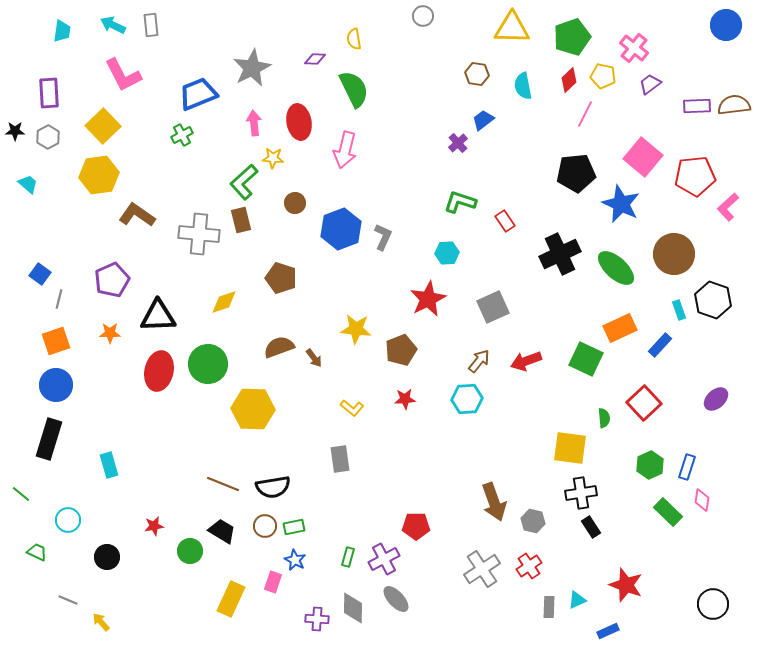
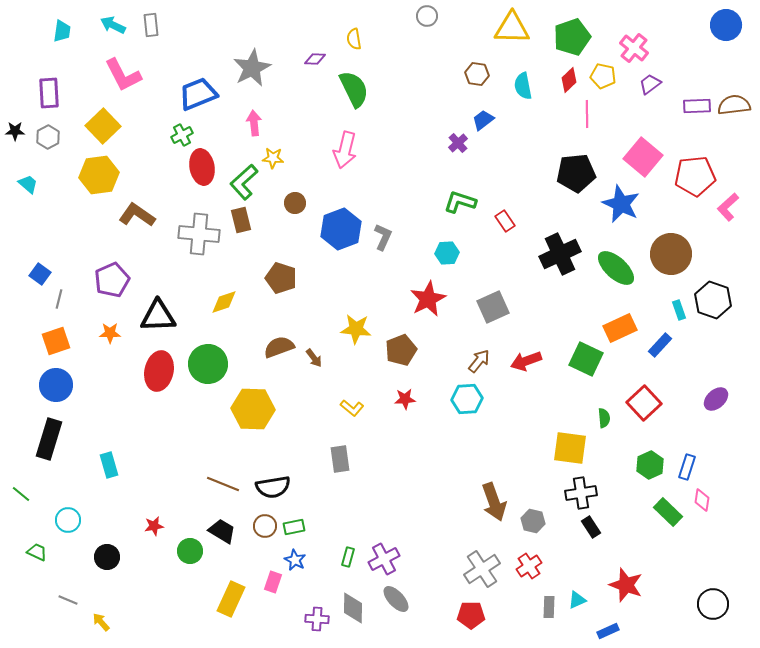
gray circle at (423, 16): moved 4 px right
pink line at (585, 114): moved 2 px right; rotated 28 degrees counterclockwise
red ellipse at (299, 122): moved 97 px left, 45 px down
brown circle at (674, 254): moved 3 px left
red pentagon at (416, 526): moved 55 px right, 89 px down
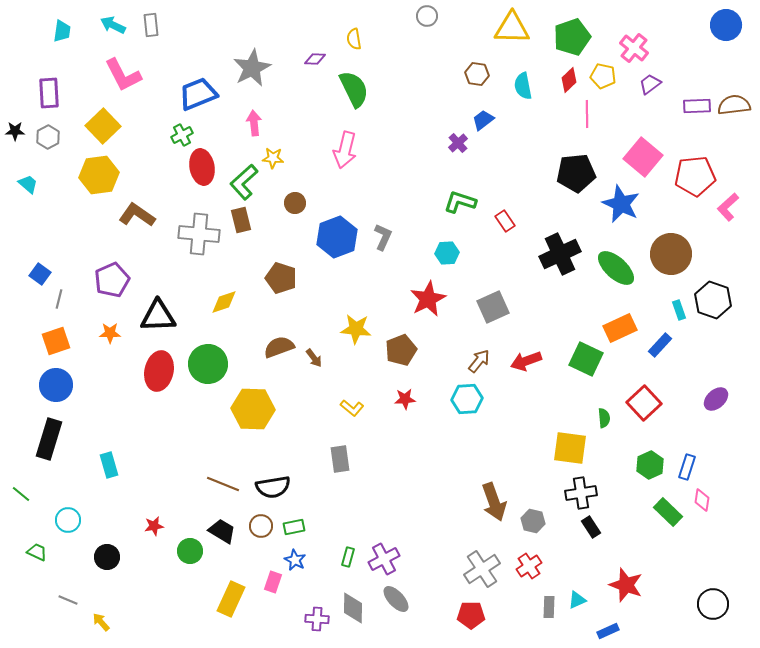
blue hexagon at (341, 229): moved 4 px left, 8 px down
brown circle at (265, 526): moved 4 px left
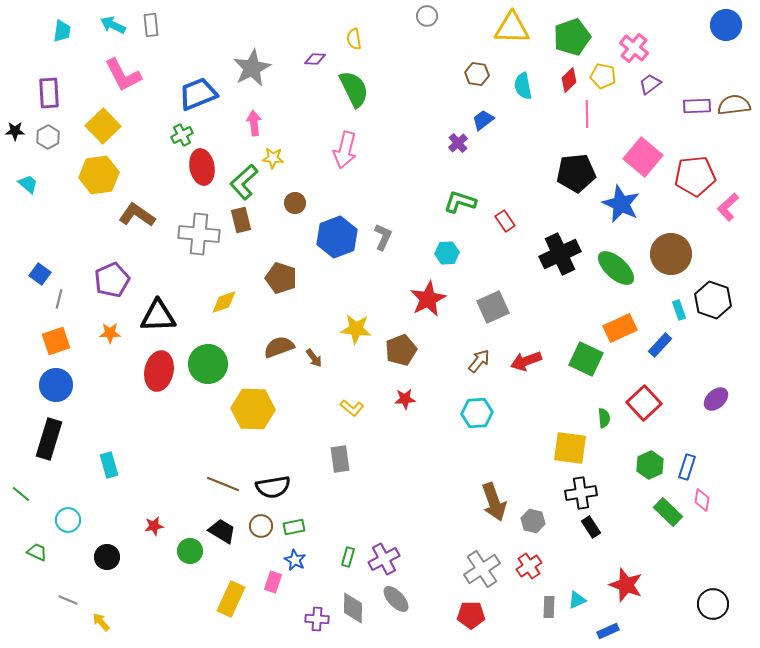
cyan hexagon at (467, 399): moved 10 px right, 14 px down
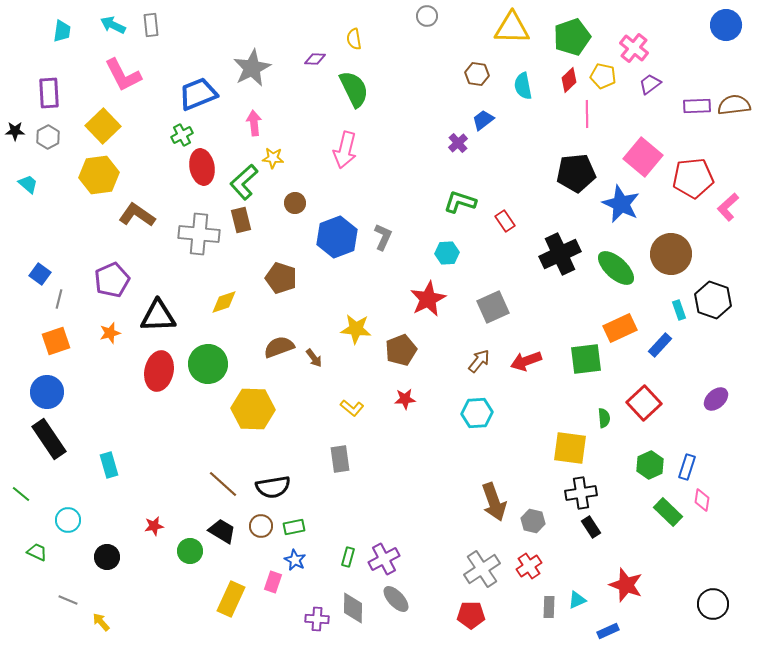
red pentagon at (695, 176): moved 2 px left, 2 px down
orange star at (110, 333): rotated 15 degrees counterclockwise
green square at (586, 359): rotated 32 degrees counterclockwise
blue circle at (56, 385): moved 9 px left, 7 px down
black rectangle at (49, 439): rotated 51 degrees counterclockwise
brown line at (223, 484): rotated 20 degrees clockwise
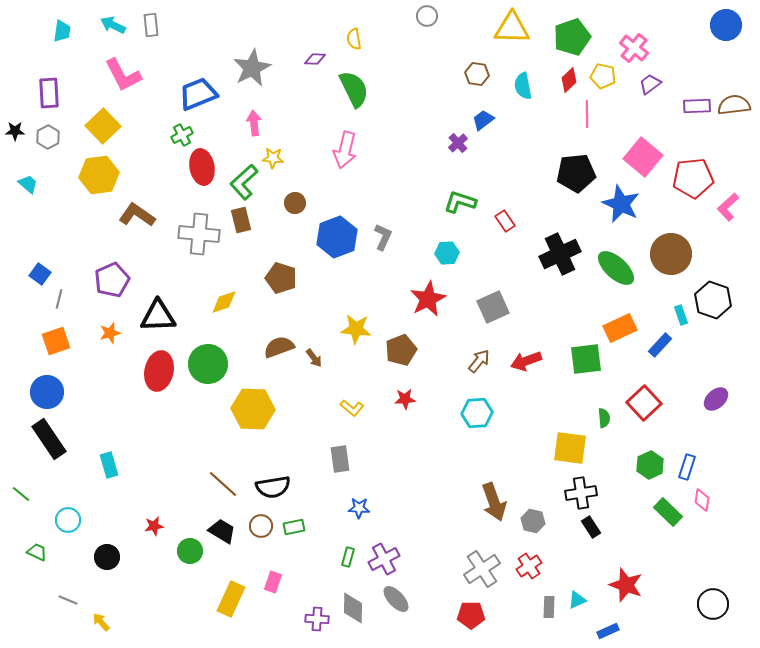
cyan rectangle at (679, 310): moved 2 px right, 5 px down
blue star at (295, 560): moved 64 px right, 52 px up; rotated 25 degrees counterclockwise
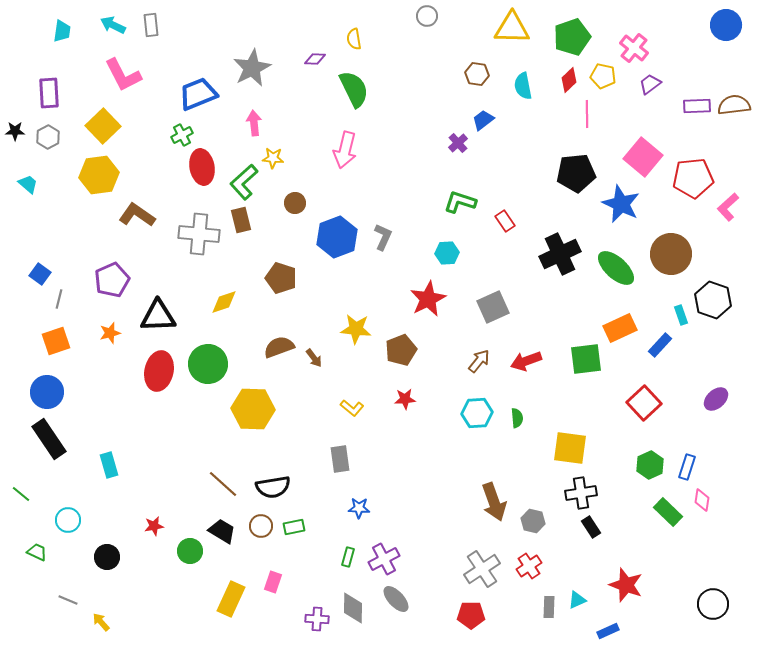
green semicircle at (604, 418): moved 87 px left
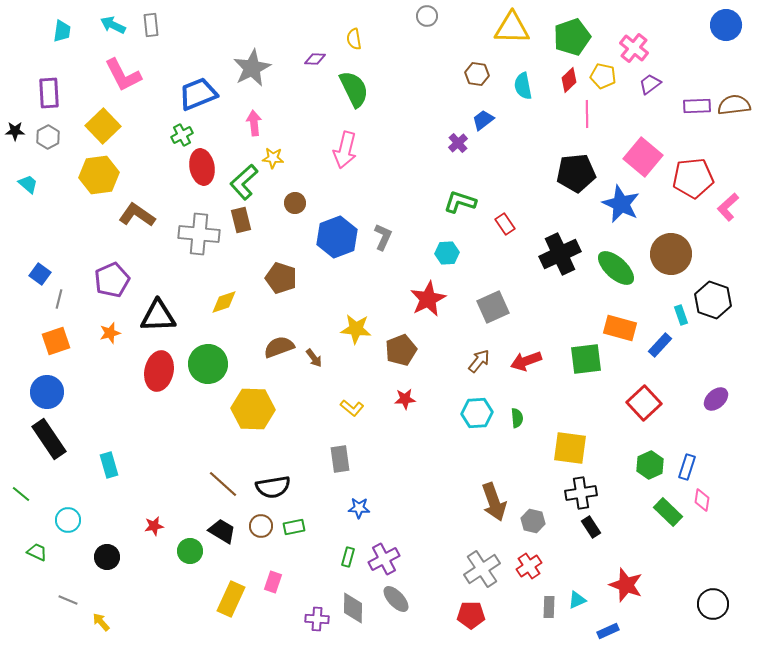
red rectangle at (505, 221): moved 3 px down
orange rectangle at (620, 328): rotated 40 degrees clockwise
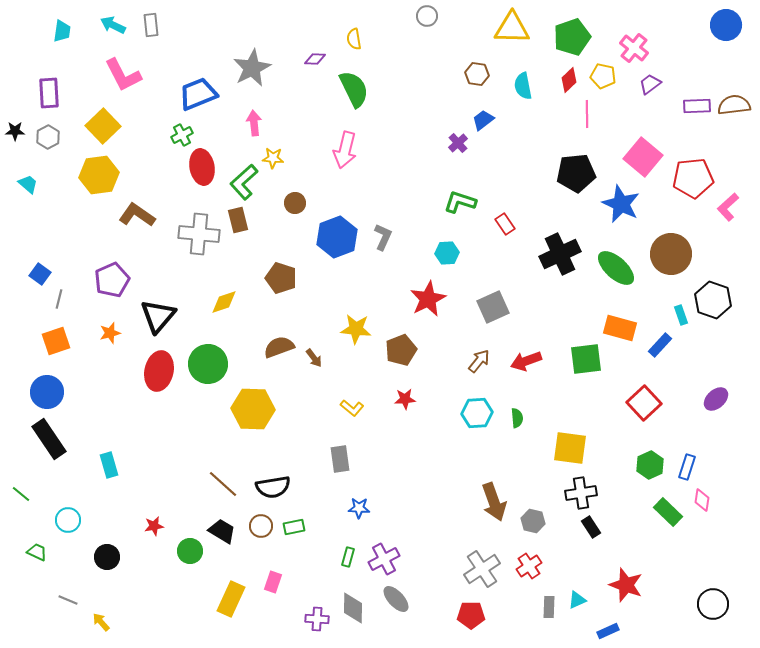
brown rectangle at (241, 220): moved 3 px left
black triangle at (158, 316): rotated 48 degrees counterclockwise
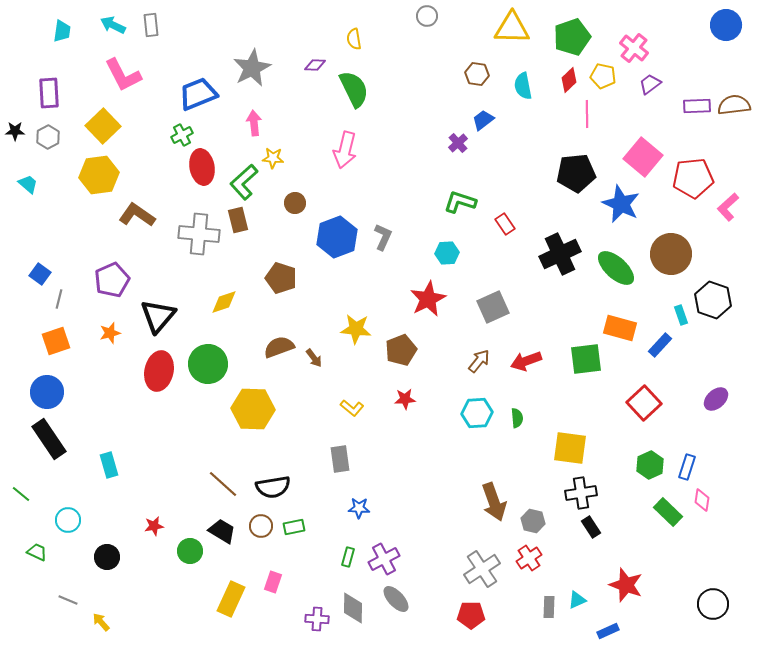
purple diamond at (315, 59): moved 6 px down
red cross at (529, 566): moved 8 px up
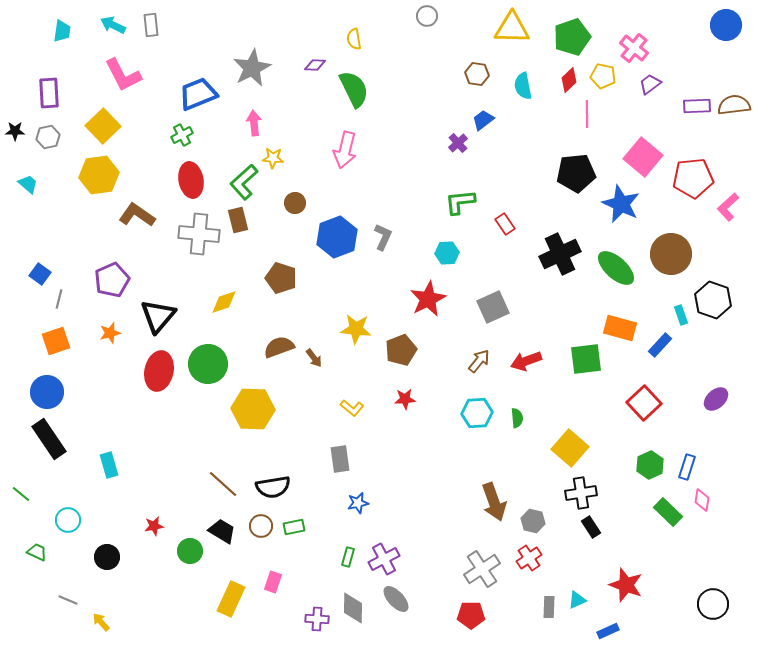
gray hexagon at (48, 137): rotated 15 degrees clockwise
red ellipse at (202, 167): moved 11 px left, 13 px down
green L-shape at (460, 202): rotated 24 degrees counterclockwise
yellow square at (570, 448): rotated 33 degrees clockwise
blue star at (359, 508): moved 1 px left, 5 px up; rotated 15 degrees counterclockwise
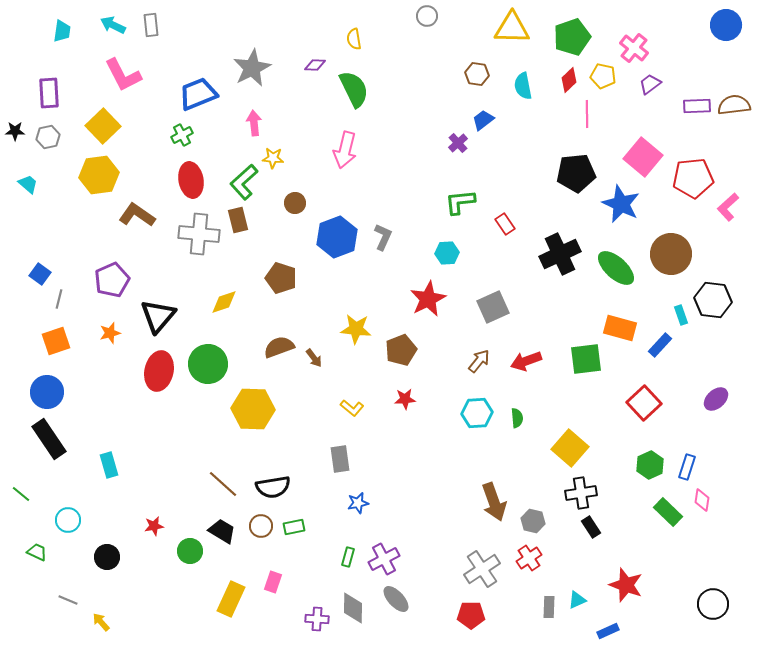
black hexagon at (713, 300): rotated 12 degrees counterclockwise
